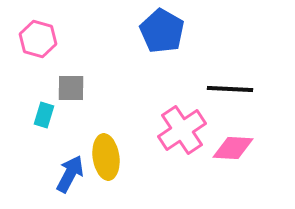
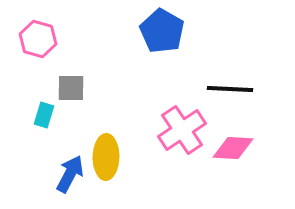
yellow ellipse: rotated 9 degrees clockwise
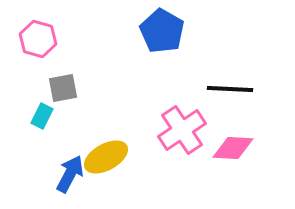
gray square: moved 8 px left; rotated 12 degrees counterclockwise
cyan rectangle: moved 2 px left, 1 px down; rotated 10 degrees clockwise
yellow ellipse: rotated 60 degrees clockwise
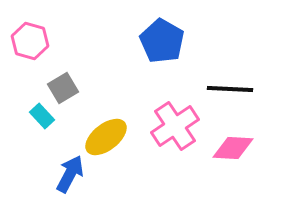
blue pentagon: moved 10 px down
pink hexagon: moved 8 px left, 2 px down
gray square: rotated 20 degrees counterclockwise
cyan rectangle: rotated 70 degrees counterclockwise
pink cross: moved 7 px left, 4 px up
yellow ellipse: moved 20 px up; rotated 9 degrees counterclockwise
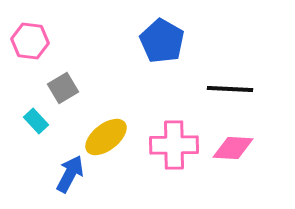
pink hexagon: rotated 9 degrees counterclockwise
cyan rectangle: moved 6 px left, 5 px down
pink cross: moved 1 px left, 19 px down; rotated 33 degrees clockwise
